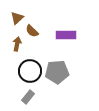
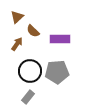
brown triangle: moved 1 px up
brown semicircle: moved 1 px right
purple rectangle: moved 6 px left, 4 px down
brown arrow: rotated 24 degrees clockwise
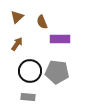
brown semicircle: moved 9 px right, 9 px up; rotated 24 degrees clockwise
gray pentagon: rotated 10 degrees clockwise
gray rectangle: rotated 56 degrees clockwise
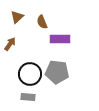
brown arrow: moved 7 px left
black circle: moved 3 px down
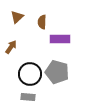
brown semicircle: rotated 24 degrees clockwise
brown arrow: moved 1 px right, 3 px down
gray pentagon: rotated 10 degrees clockwise
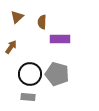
gray pentagon: moved 2 px down
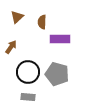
black circle: moved 2 px left, 2 px up
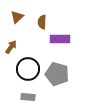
black circle: moved 3 px up
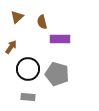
brown semicircle: rotated 16 degrees counterclockwise
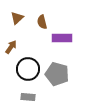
brown triangle: moved 1 px down
purple rectangle: moved 2 px right, 1 px up
